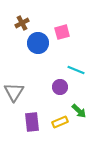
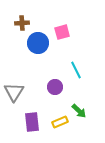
brown cross: rotated 24 degrees clockwise
cyan line: rotated 42 degrees clockwise
purple circle: moved 5 px left
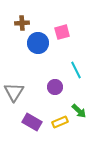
purple rectangle: rotated 54 degrees counterclockwise
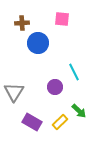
pink square: moved 13 px up; rotated 21 degrees clockwise
cyan line: moved 2 px left, 2 px down
yellow rectangle: rotated 21 degrees counterclockwise
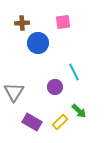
pink square: moved 1 px right, 3 px down; rotated 14 degrees counterclockwise
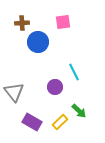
blue circle: moved 1 px up
gray triangle: rotated 10 degrees counterclockwise
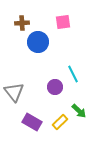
cyan line: moved 1 px left, 2 px down
